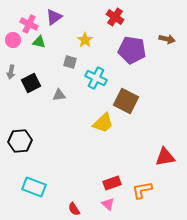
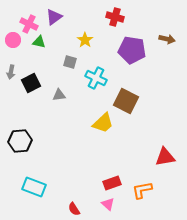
red cross: rotated 18 degrees counterclockwise
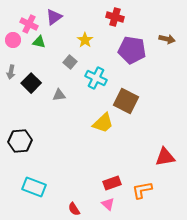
gray square: rotated 24 degrees clockwise
black square: rotated 18 degrees counterclockwise
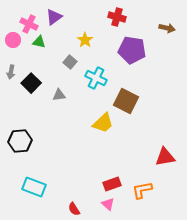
red cross: moved 2 px right
brown arrow: moved 11 px up
red rectangle: moved 1 px down
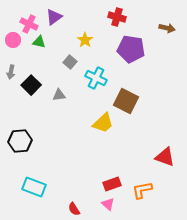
purple pentagon: moved 1 px left, 1 px up
black square: moved 2 px down
red triangle: rotated 30 degrees clockwise
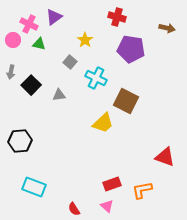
green triangle: moved 2 px down
pink triangle: moved 1 px left, 2 px down
